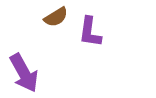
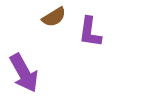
brown semicircle: moved 2 px left
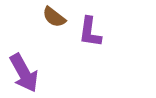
brown semicircle: rotated 70 degrees clockwise
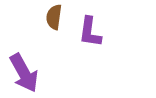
brown semicircle: rotated 60 degrees clockwise
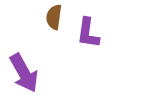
purple L-shape: moved 2 px left, 1 px down
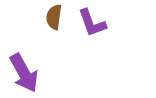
purple L-shape: moved 4 px right, 10 px up; rotated 28 degrees counterclockwise
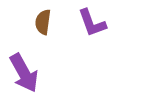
brown semicircle: moved 11 px left, 5 px down
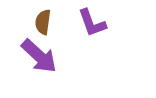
purple arrow: moved 15 px right, 17 px up; rotated 18 degrees counterclockwise
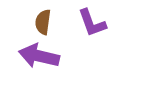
purple arrow: rotated 150 degrees clockwise
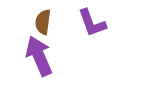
purple arrow: rotated 54 degrees clockwise
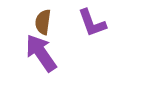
purple arrow: moved 2 px right, 3 px up; rotated 12 degrees counterclockwise
